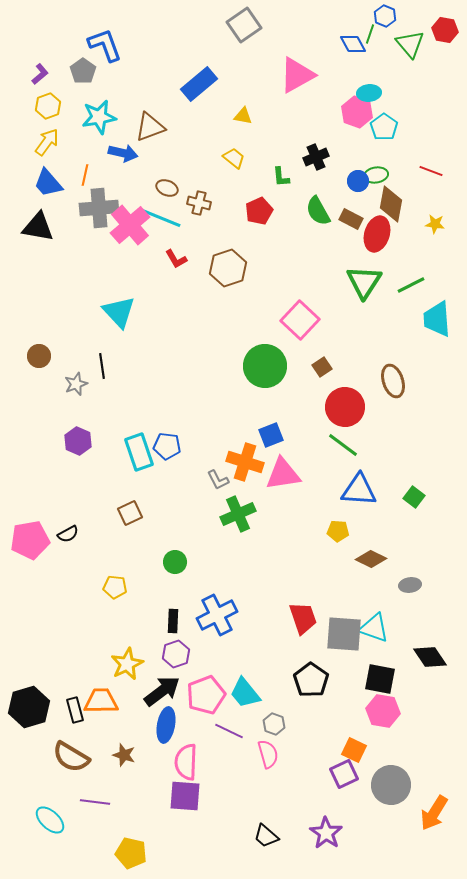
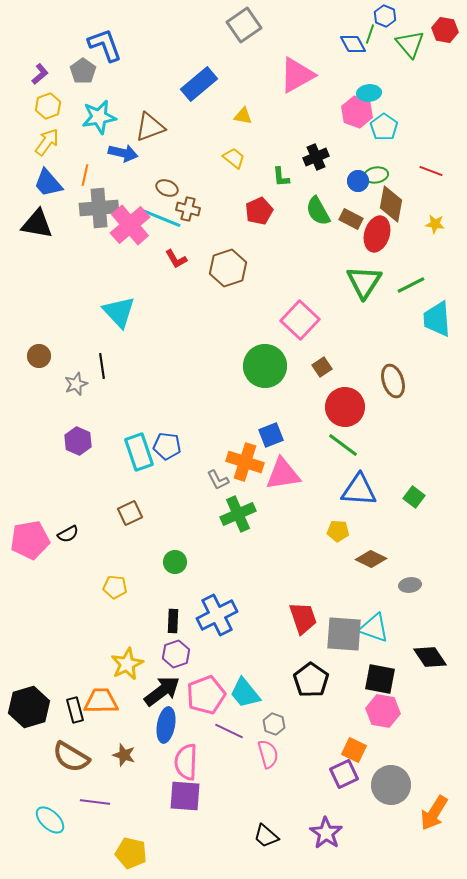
brown cross at (199, 203): moved 11 px left, 6 px down
black triangle at (38, 227): moved 1 px left, 3 px up
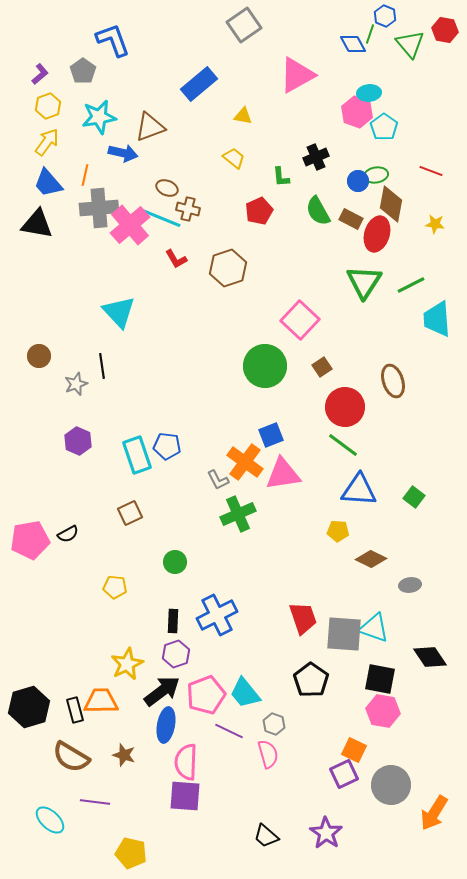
blue L-shape at (105, 45): moved 8 px right, 5 px up
cyan rectangle at (139, 452): moved 2 px left, 3 px down
orange cross at (245, 462): rotated 18 degrees clockwise
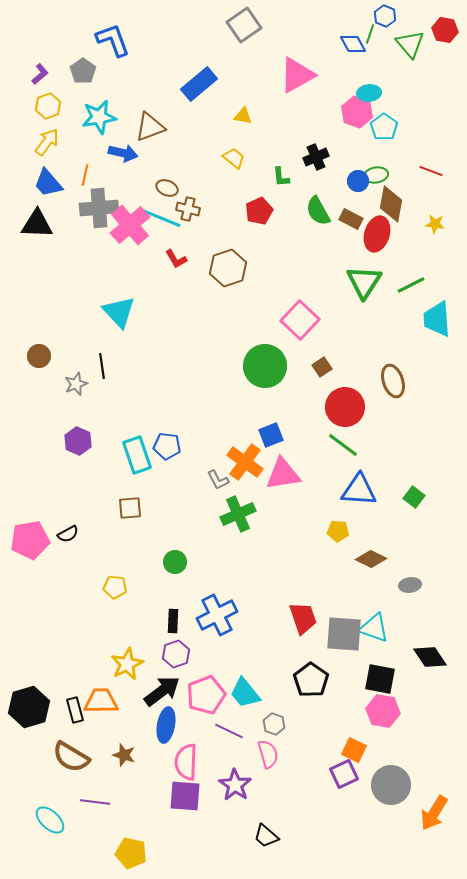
black triangle at (37, 224): rotated 8 degrees counterclockwise
brown square at (130, 513): moved 5 px up; rotated 20 degrees clockwise
purple star at (326, 833): moved 91 px left, 48 px up
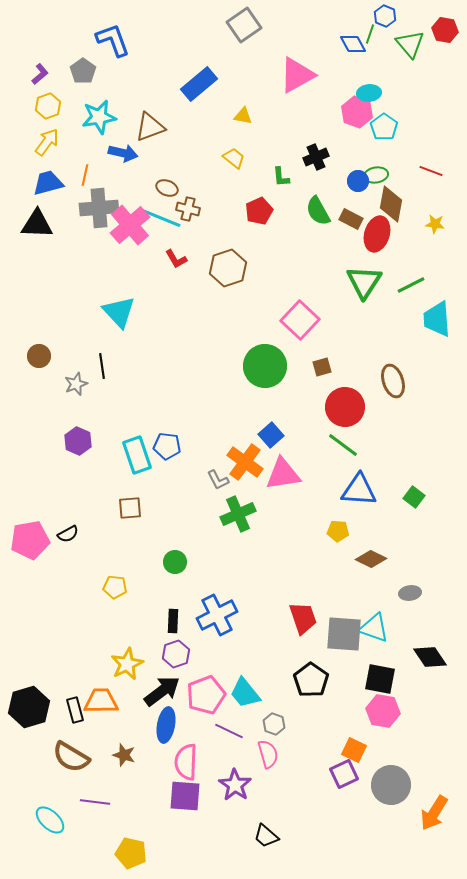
blue trapezoid at (48, 183): rotated 116 degrees clockwise
brown square at (322, 367): rotated 18 degrees clockwise
blue square at (271, 435): rotated 20 degrees counterclockwise
gray ellipse at (410, 585): moved 8 px down
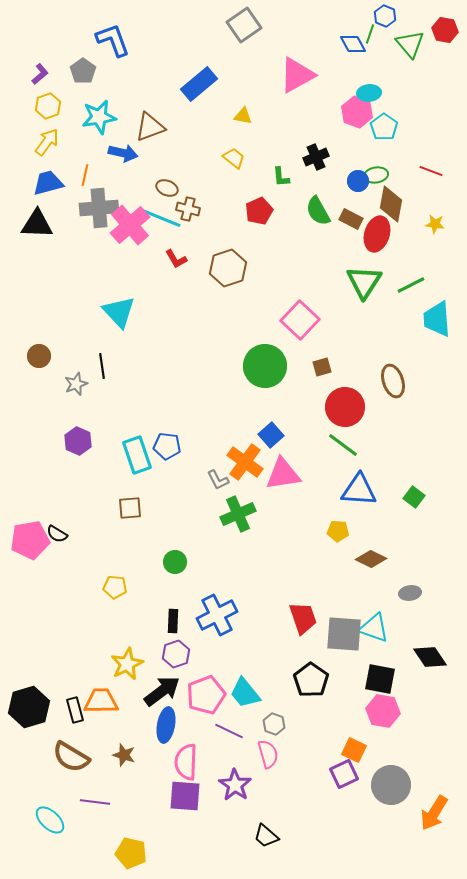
black semicircle at (68, 534): moved 11 px left; rotated 60 degrees clockwise
